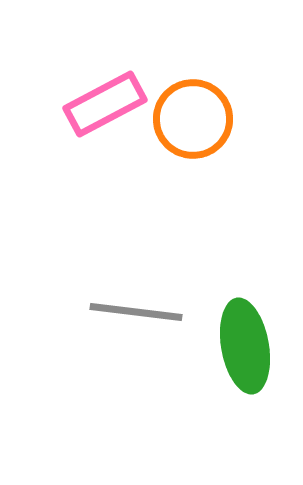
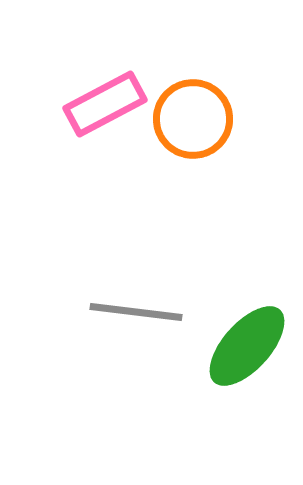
green ellipse: moved 2 px right; rotated 52 degrees clockwise
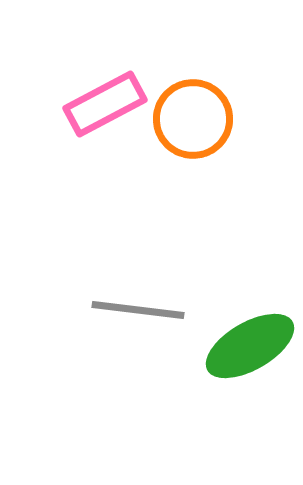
gray line: moved 2 px right, 2 px up
green ellipse: moved 3 px right; rotated 18 degrees clockwise
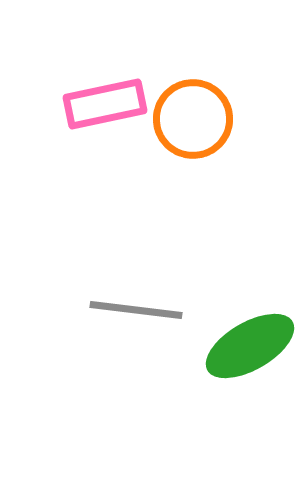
pink rectangle: rotated 16 degrees clockwise
gray line: moved 2 px left
